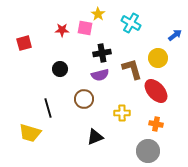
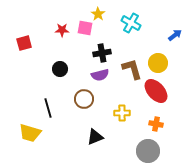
yellow circle: moved 5 px down
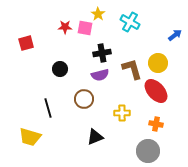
cyan cross: moved 1 px left, 1 px up
red star: moved 3 px right, 3 px up
red square: moved 2 px right
yellow trapezoid: moved 4 px down
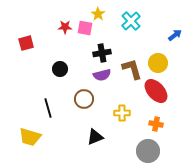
cyan cross: moved 1 px right, 1 px up; rotated 18 degrees clockwise
purple semicircle: moved 2 px right
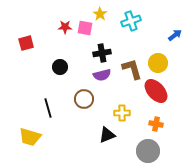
yellow star: moved 2 px right
cyan cross: rotated 24 degrees clockwise
black circle: moved 2 px up
black triangle: moved 12 px right, 2 px up
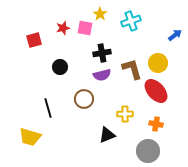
red star: moved 2 px left, 1 px down; rotated 16 degrees counterclockwise
red square: moved 8 px right, 3 px up
yellow cross: moved 3 px right, 1 px down
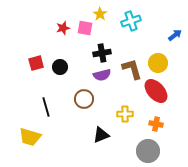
red square: moved 2 px right, 23 px down
black line: moved 2 px left, 1 px up
black triangle: moved 6 px left
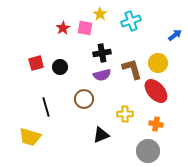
red star: rotated 16 degrees counterclockwise
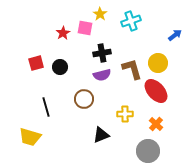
red star: moved 5 px down
orange cross: rotated 32 degrees clockwise
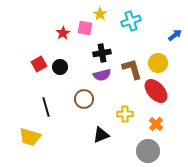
red square: moved 3 px right, 1 px down; rotated 14 degrees counterclockwise
